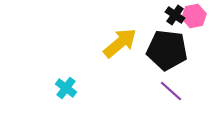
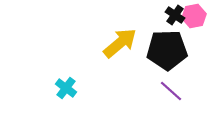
black pentagon: rotated 9 degrees counterclockwise
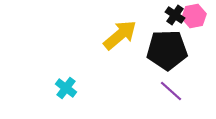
yellow arrow: moved 8 px up
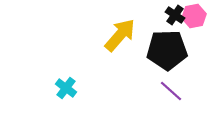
yellow arrow: rotated 9 degrees counterclockwise
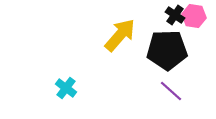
pink hexagon: rotated 20 degrees clockwise
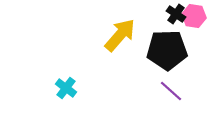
black cross: moved 1 px right, 1 px up
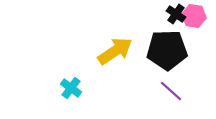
yellow arrow: moved 5 px left, 16 px down; rotated 15 degrees clockwise
cyan cross: moved 5 px right
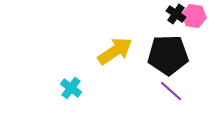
black pentagon: moved 1 px right, 5 px down
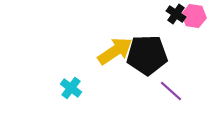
black pentagon: moved 21 px left
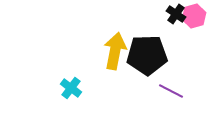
pink hexagon: rotated 25 degrees counterclockwise
yellow arrow: rotated 45 degrees counterclockwise
purple line: rotated 15 degrees counterclockwise
